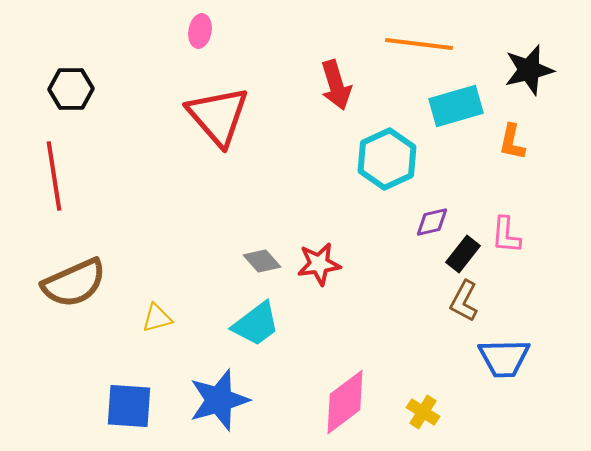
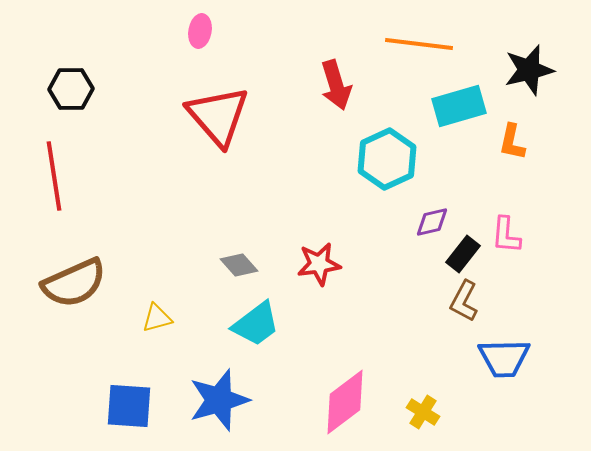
cyan rectangle: moved 3 px right
gray diamond: moved 23 px left, 4 px down
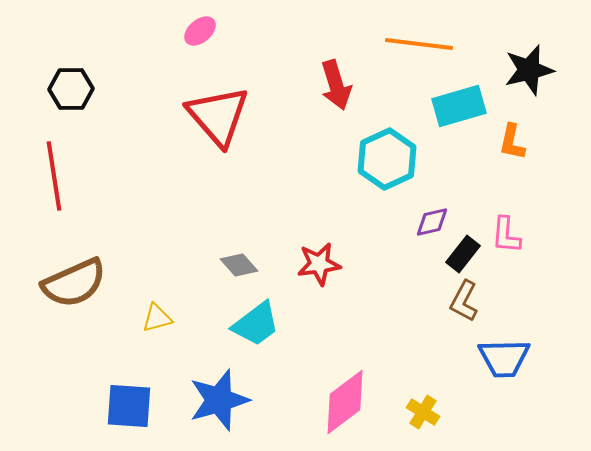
pink ellipse: rotated 40 degrees clockwise
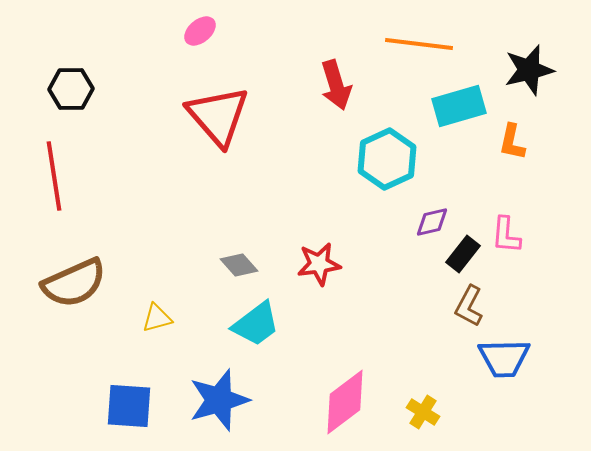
brown L-shape: moved 5 px right, 5 px down
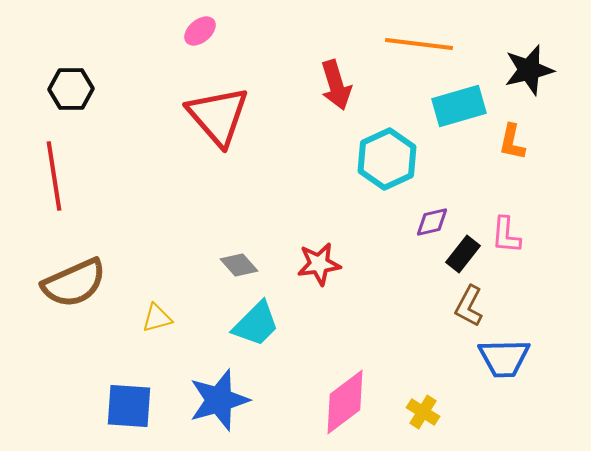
cyan trapezoid: rotated 8 degrees counterclockwise
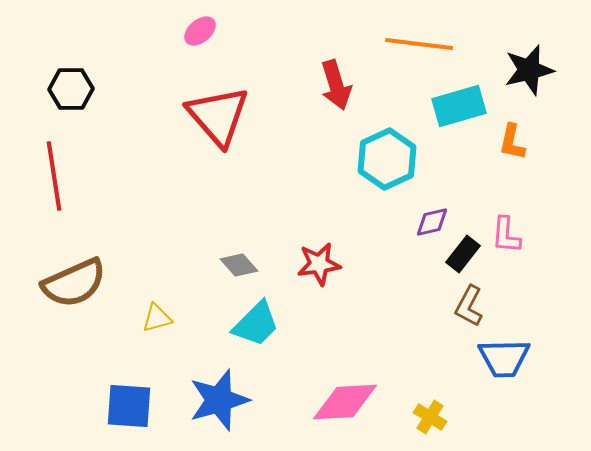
pink diamond: rotated 34 degrees clockwise
yellow cross: moved 7 px right, 5 px down
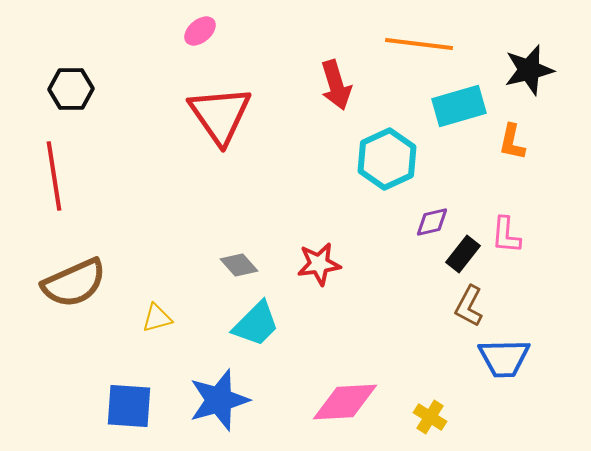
red triangle: moved 2 px right, 1 px up; rotated 6 degrees clockwise
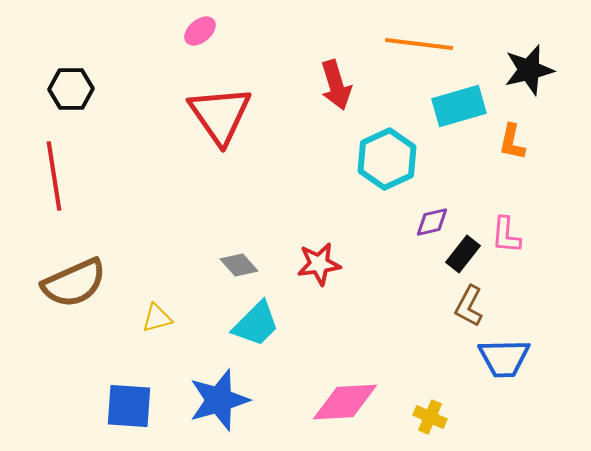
yellow cross: rotated 8 degrees counterclockwise
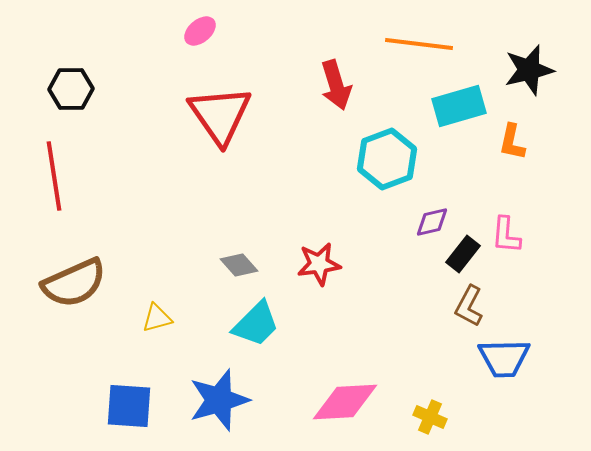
cyan hexagon: rotated 4 degrees clockwise
